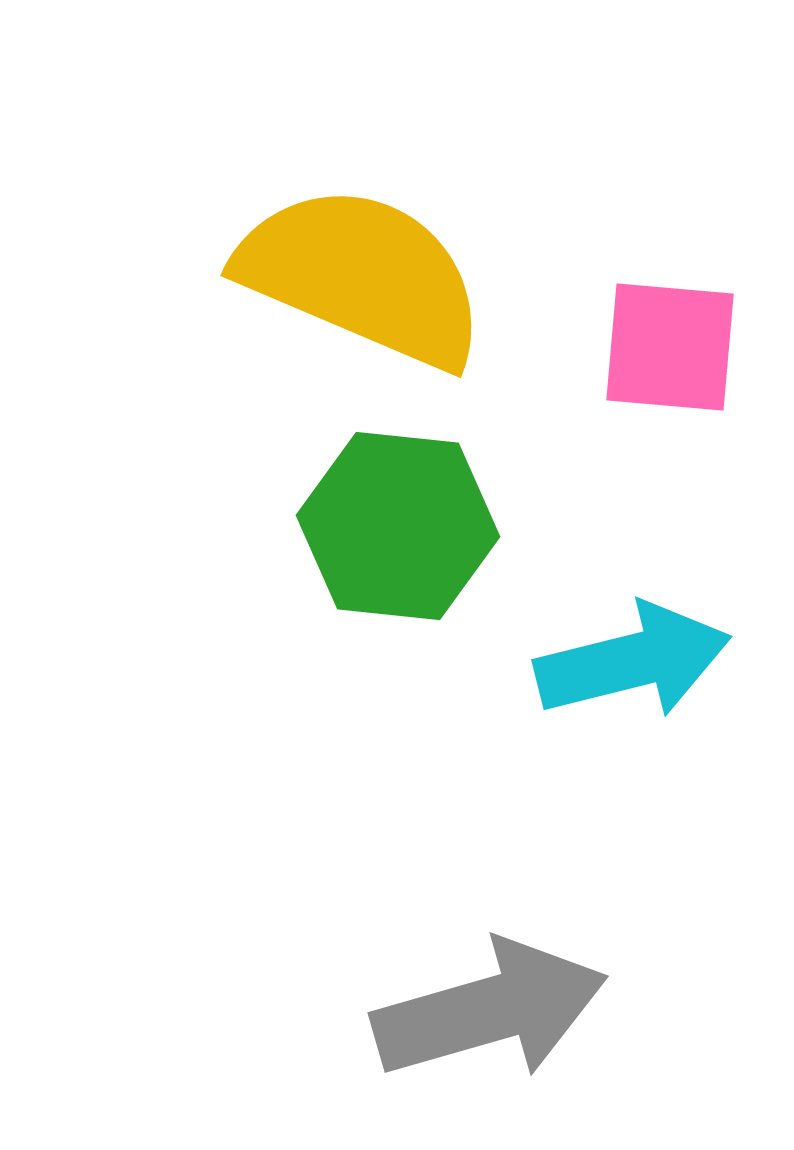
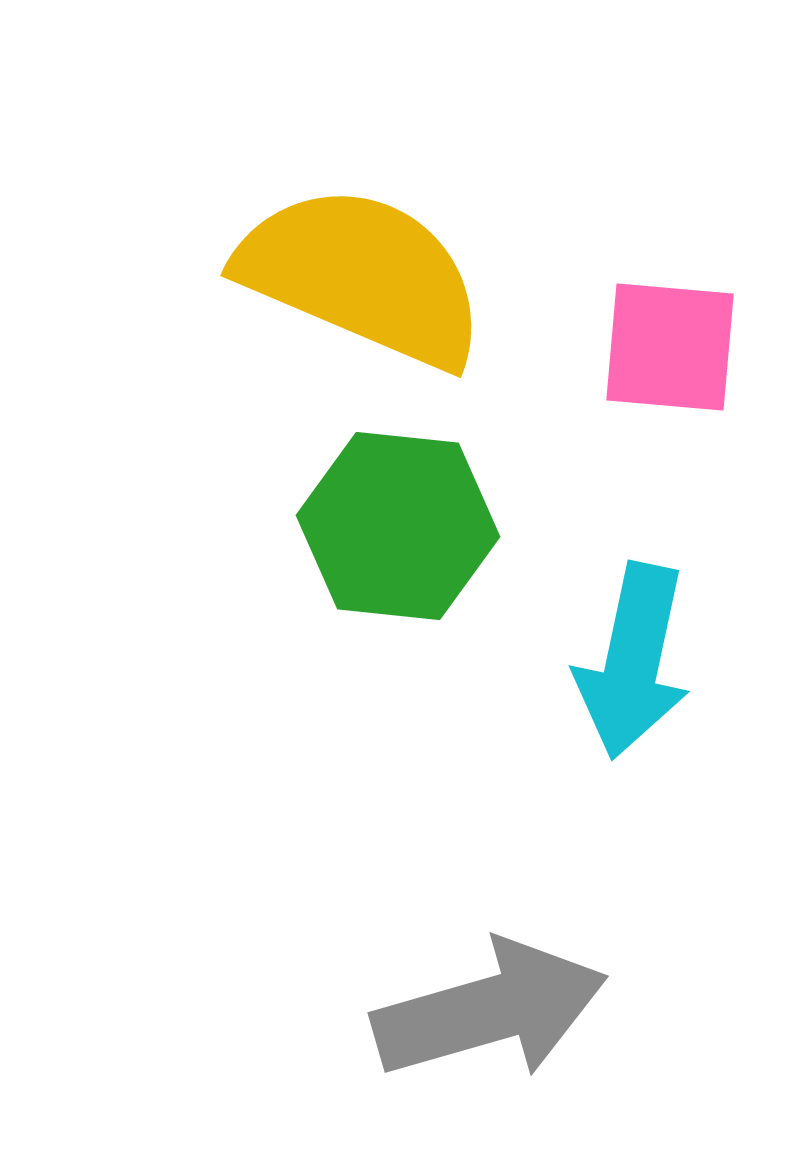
cyan arrow: rotated 116 degrees clockwise
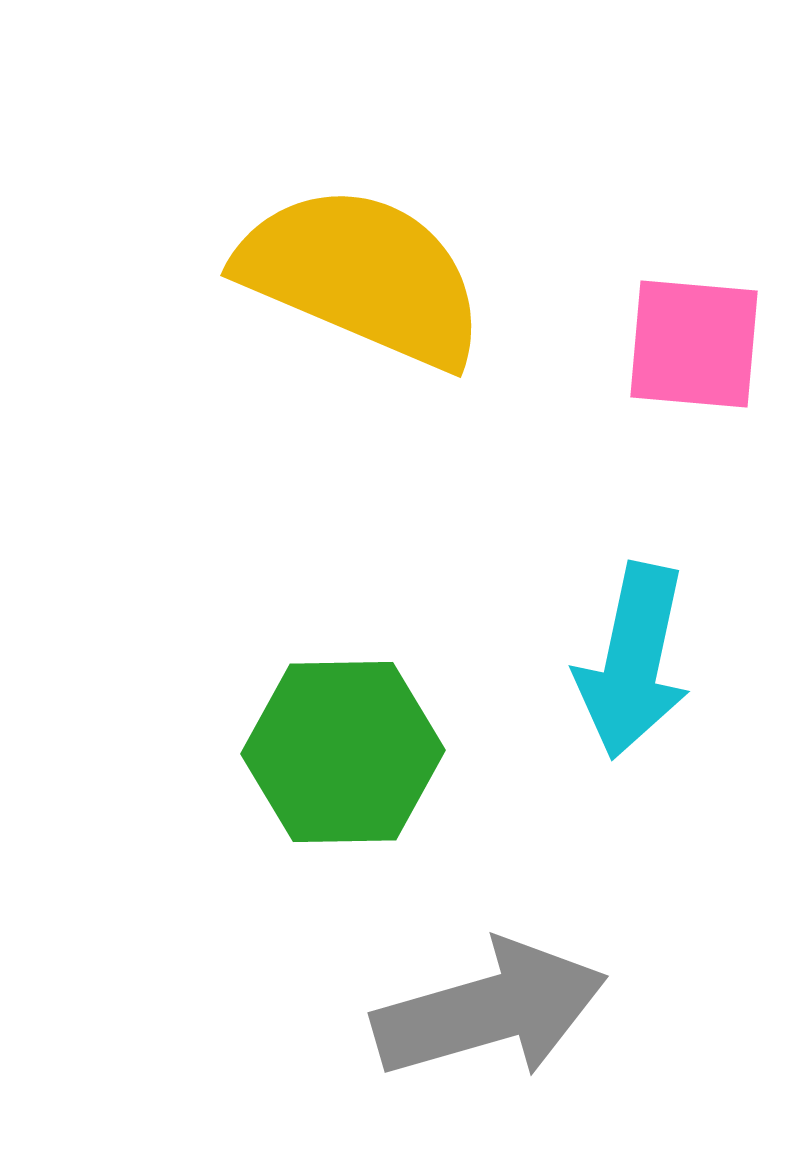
pink square: moved 24 px right, 3 px up
green hexagon: moved 55 px left, 226 px down; rotated 7 degrees counterclockwise
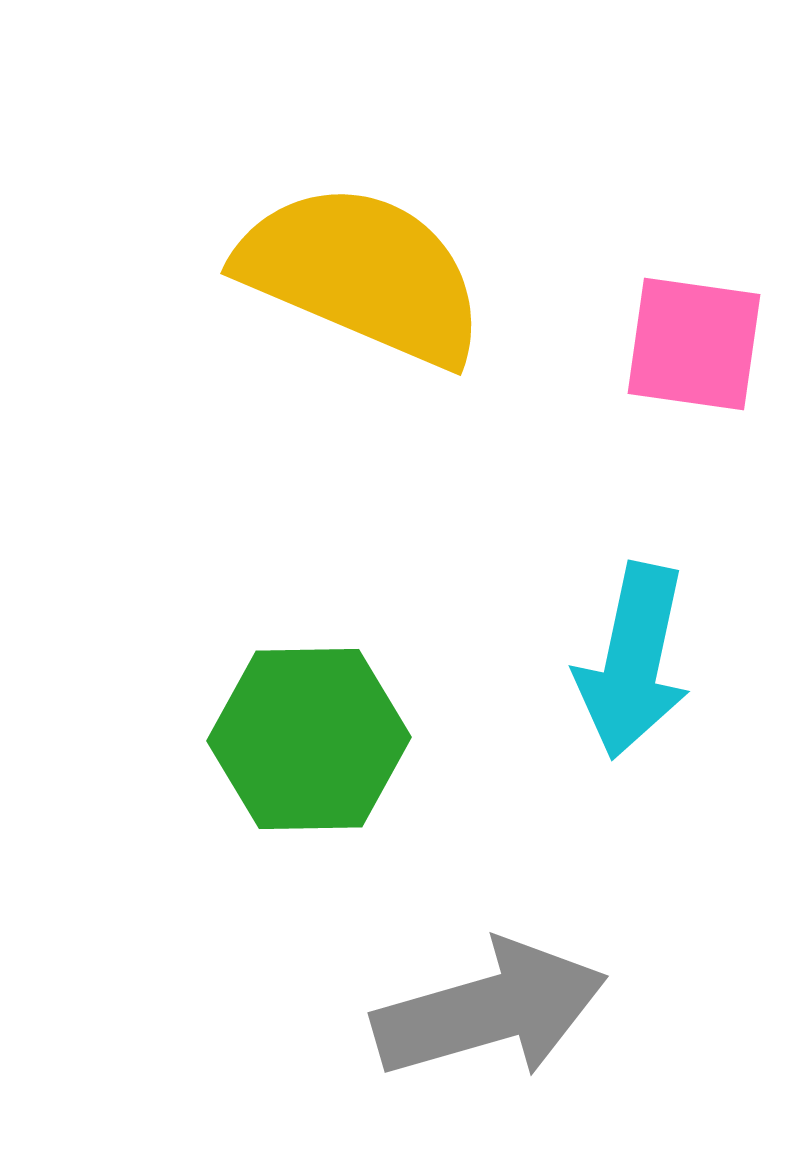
yellow semicircle: moved 2 px up
pink square: rotated 3 degrees clockwise
green hexagon: moved 34 px left, 13 px up
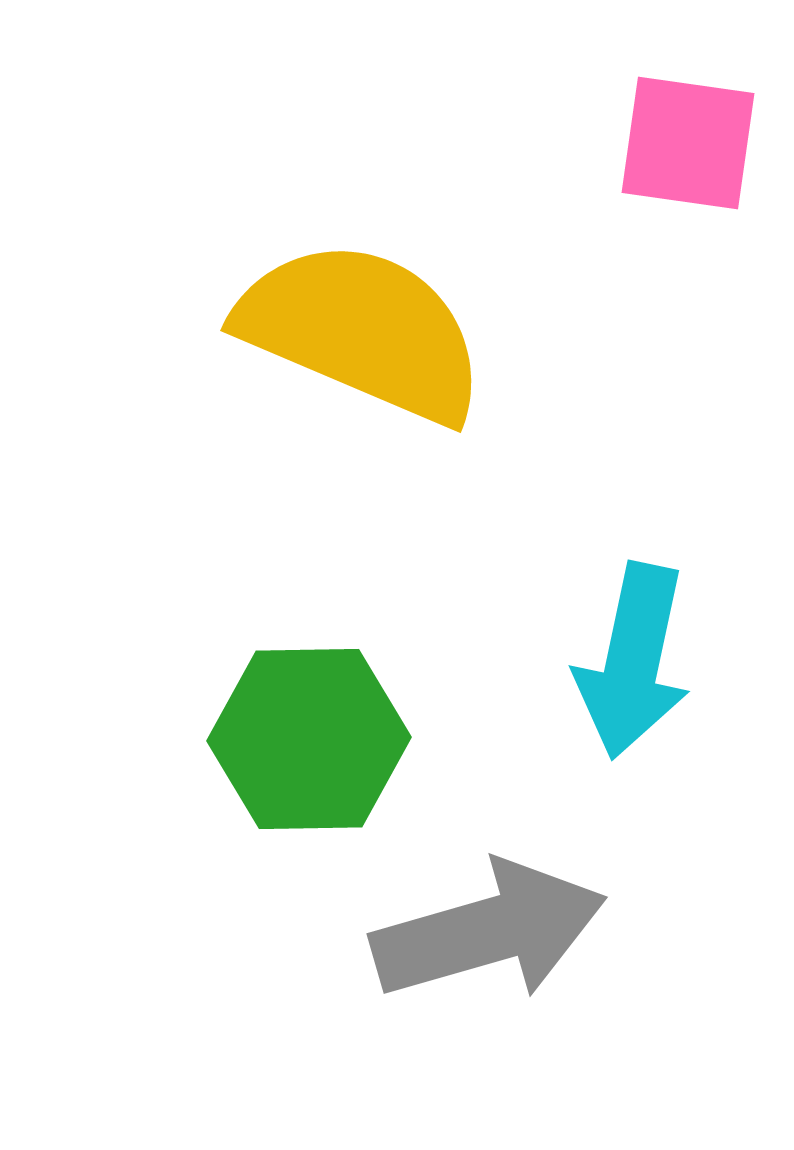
yellow semicircle: moved 57 px down
pink square: moved 6 px left, 201 px up
gray arrow: moved 1 px left, 79 px up
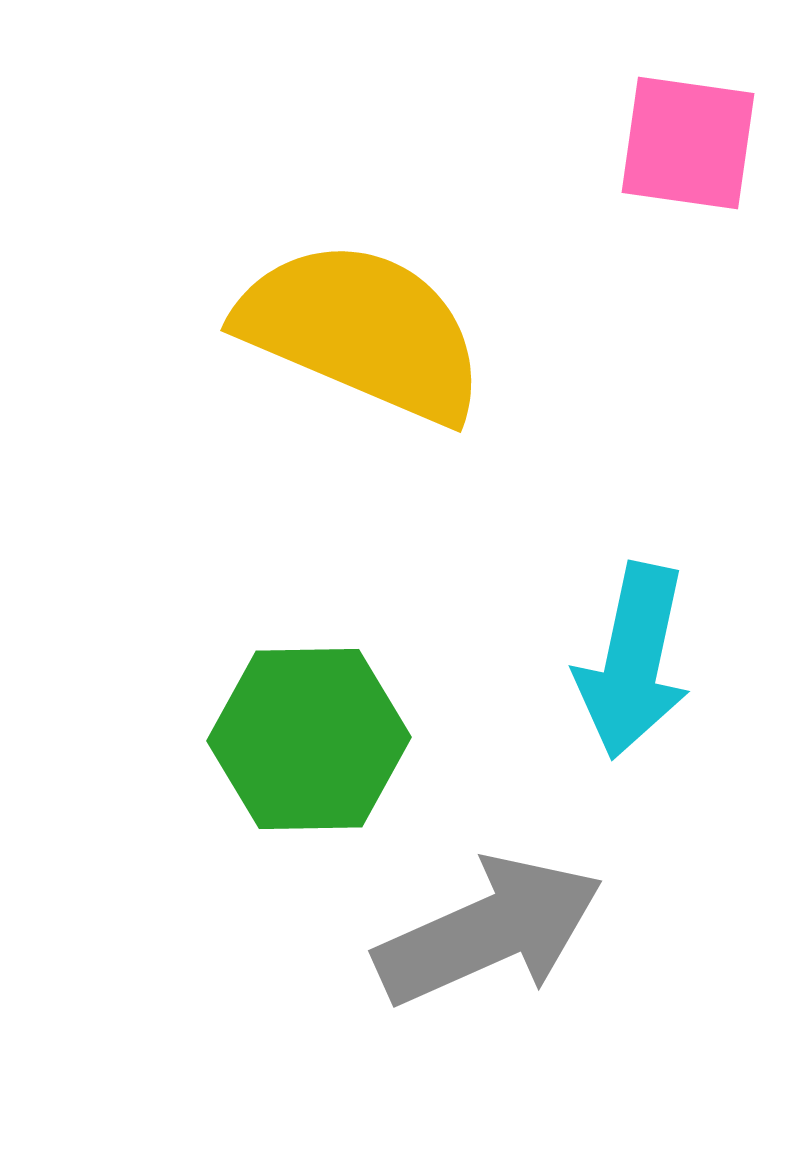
gray arrow: rotated 8 degrees counterclockwise
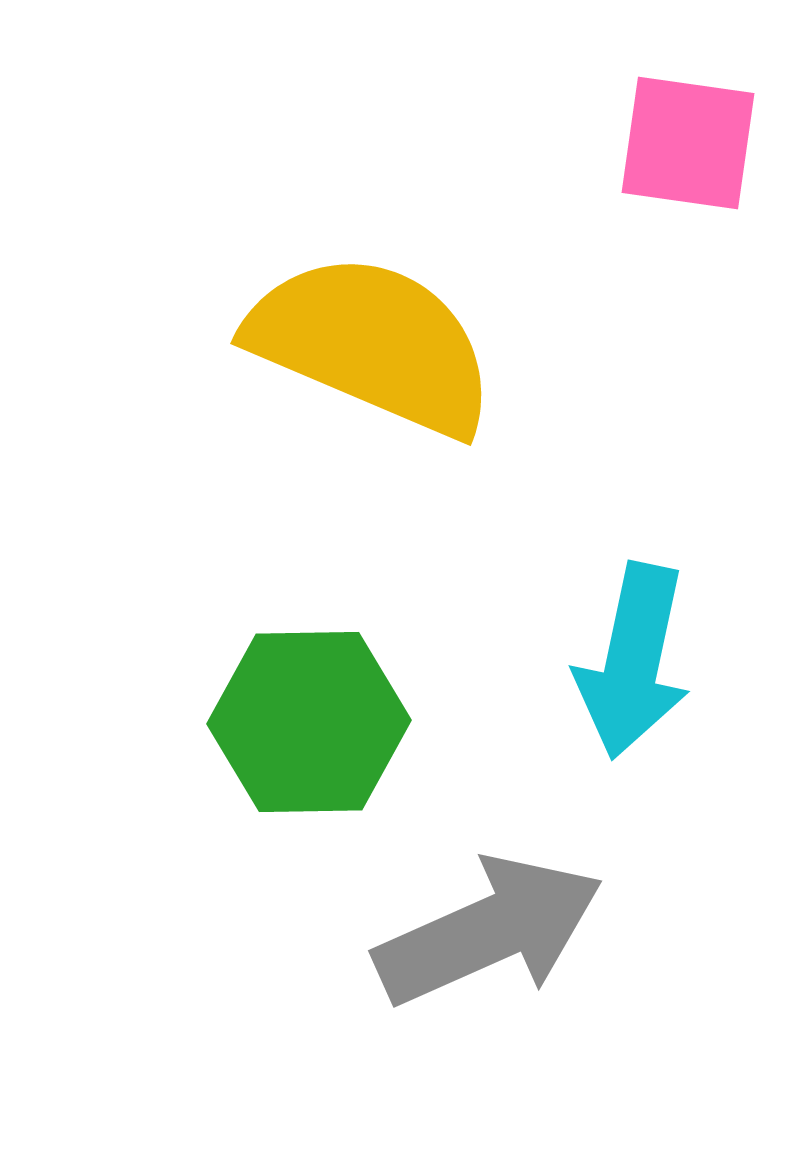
yellow semicircle: moved 10 px right, 13 px down
green hexagon: moved 17 px up
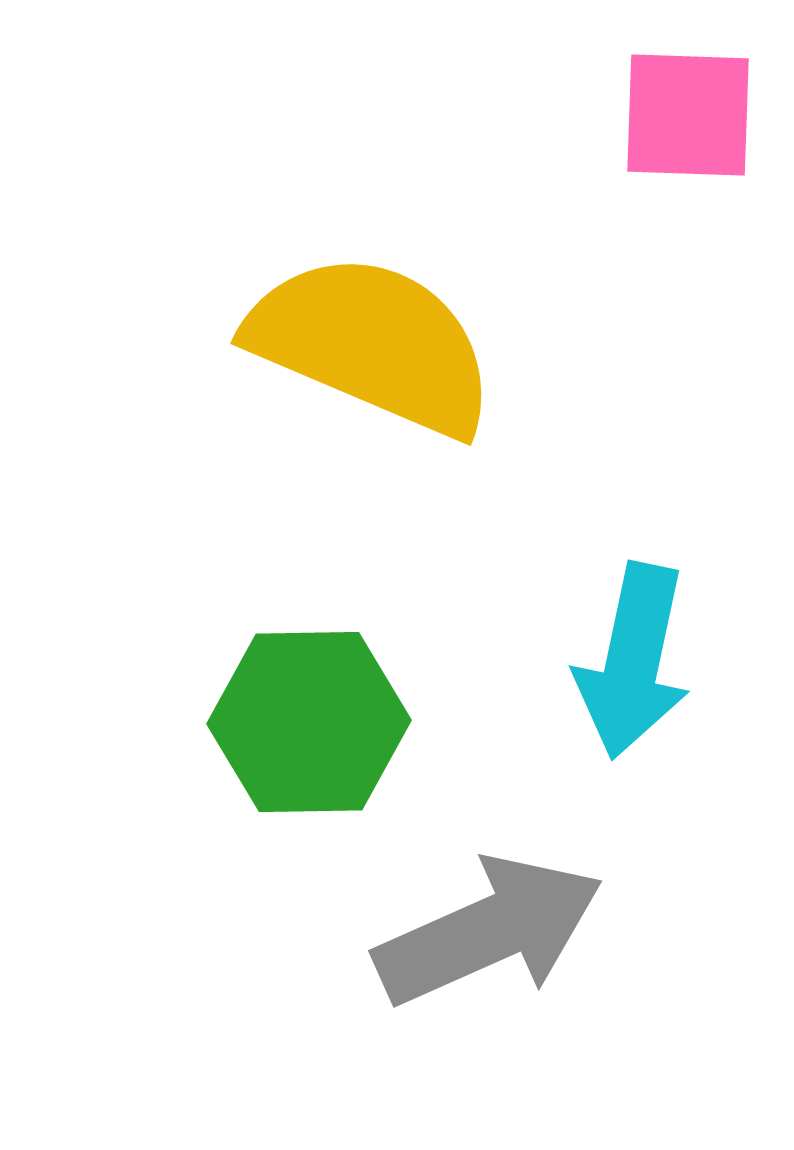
pink square: moved 28 px up; rotated 6 degrees counterclockwise
